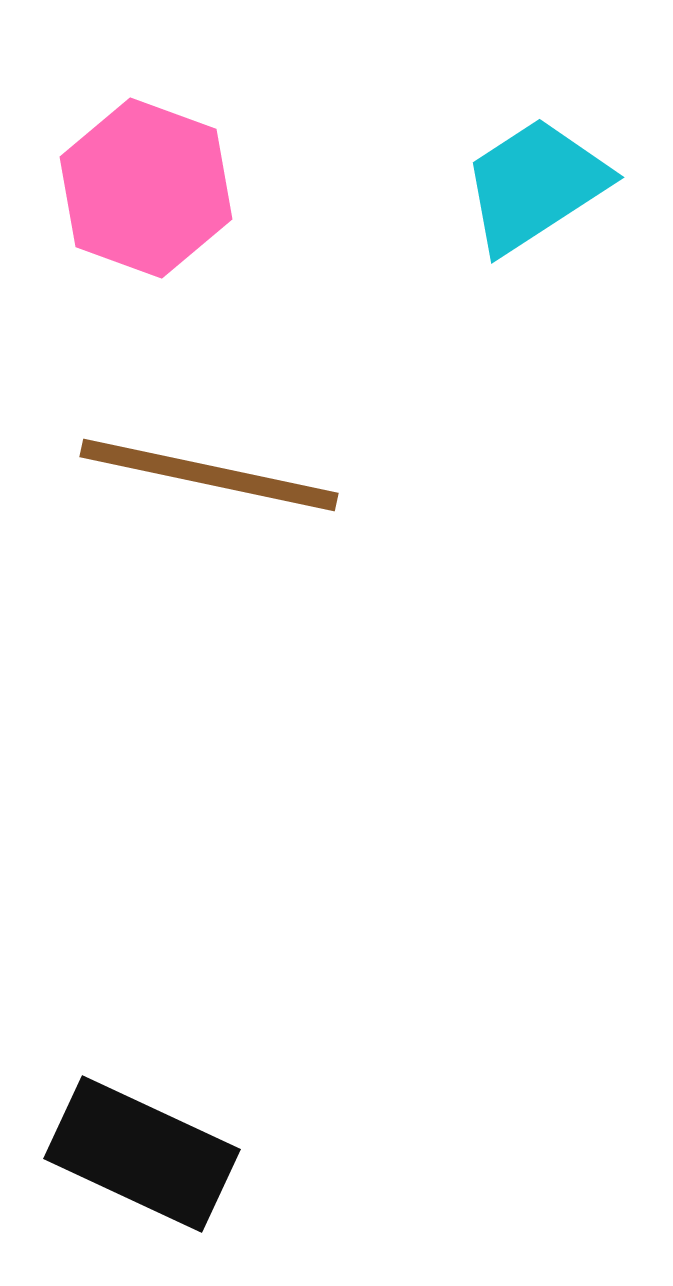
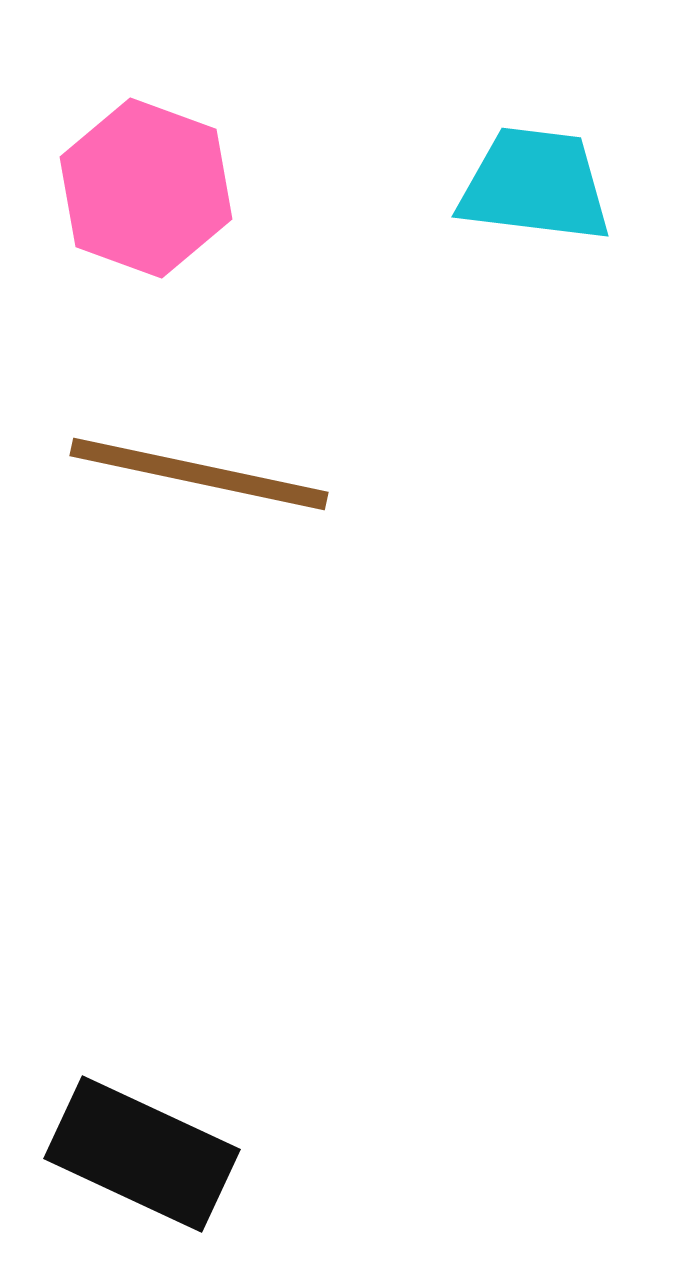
cyan trapezoid: rotated 40 degrees clockwise
brown line: moved 10 px left, 1 px up
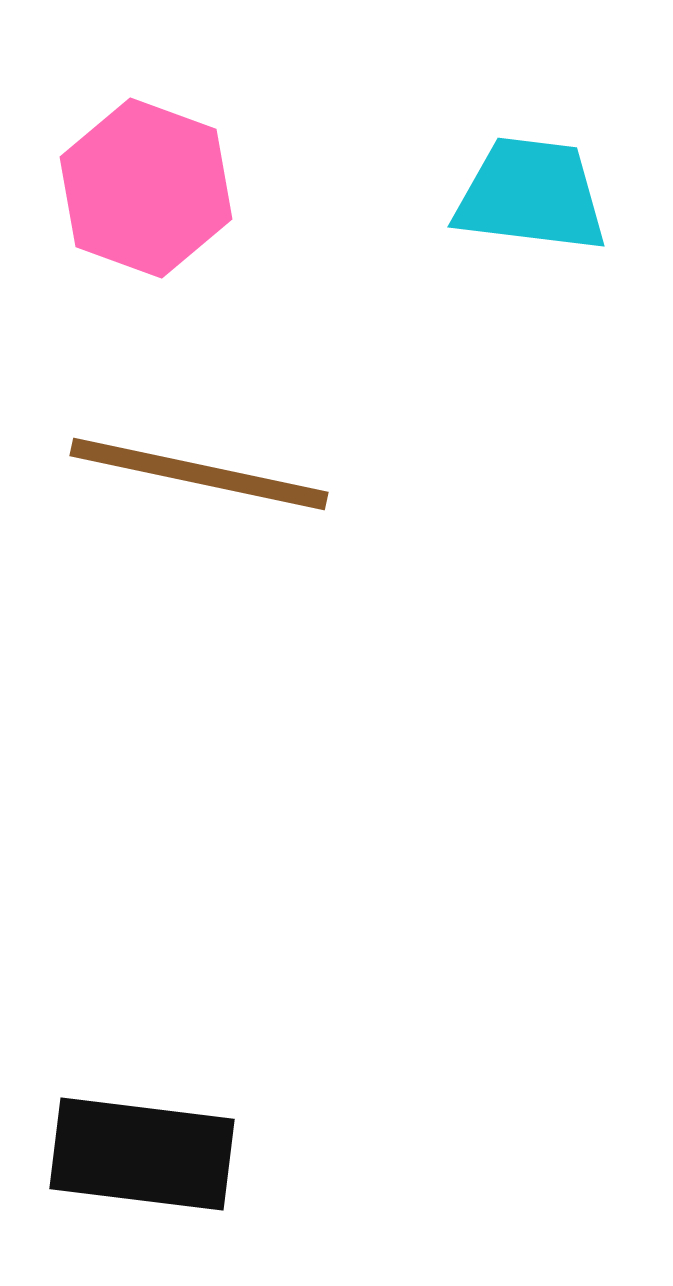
cyan trapezoid: moved 4 px left, 10 px down
black rectangle: rotated 18 degrees counterclockwise
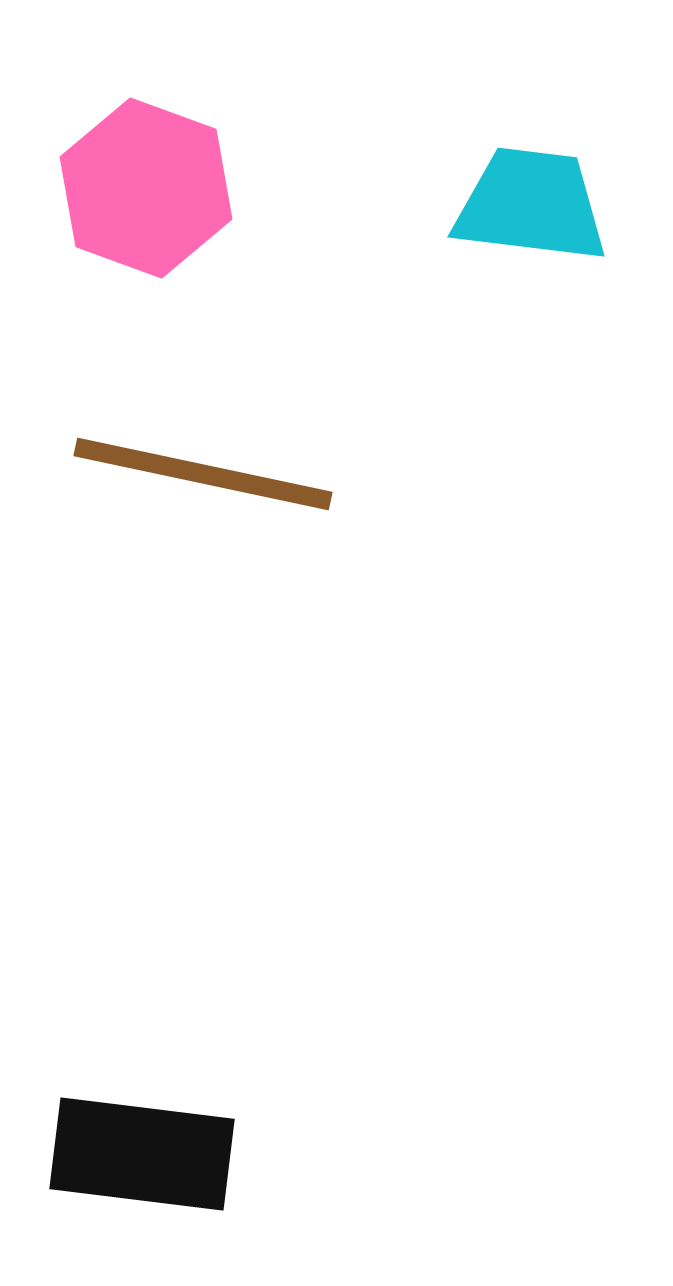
cyan trapezoid: moved 10 px down
brown line: moved 4 px right
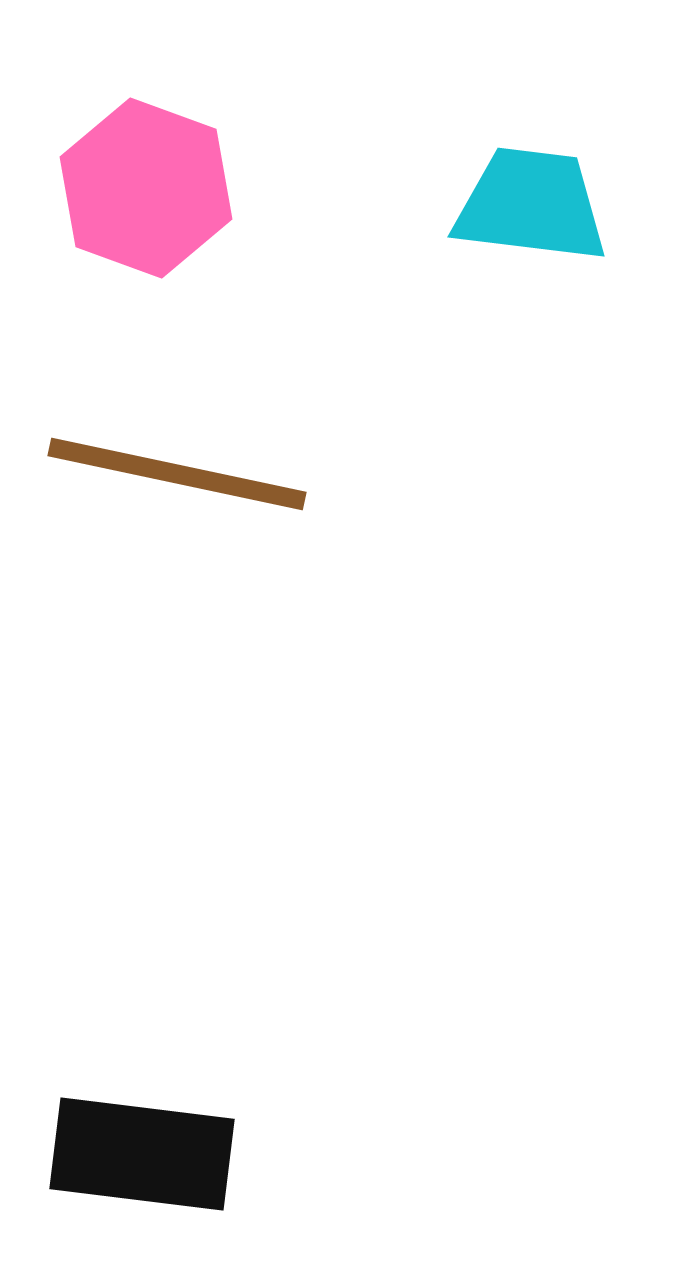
brown line: moved 26 px left
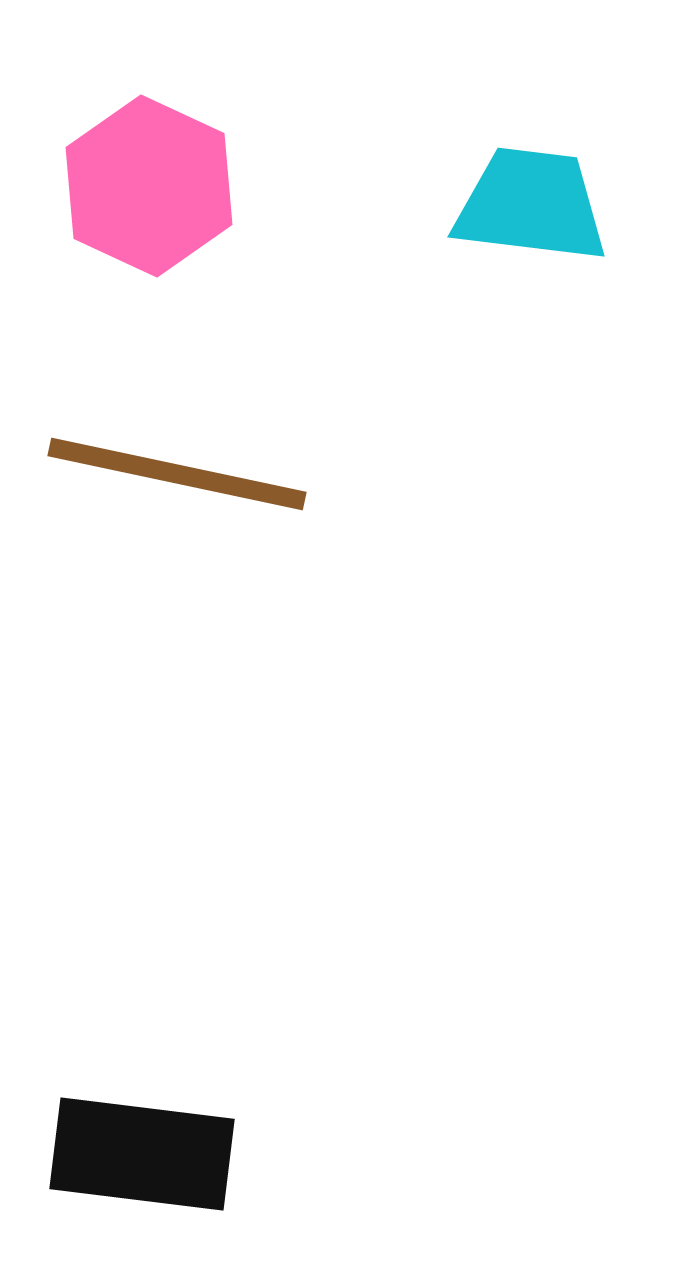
pink hexagon: moved 3 px right, 2 px up; rotated 5 degrees clockwise
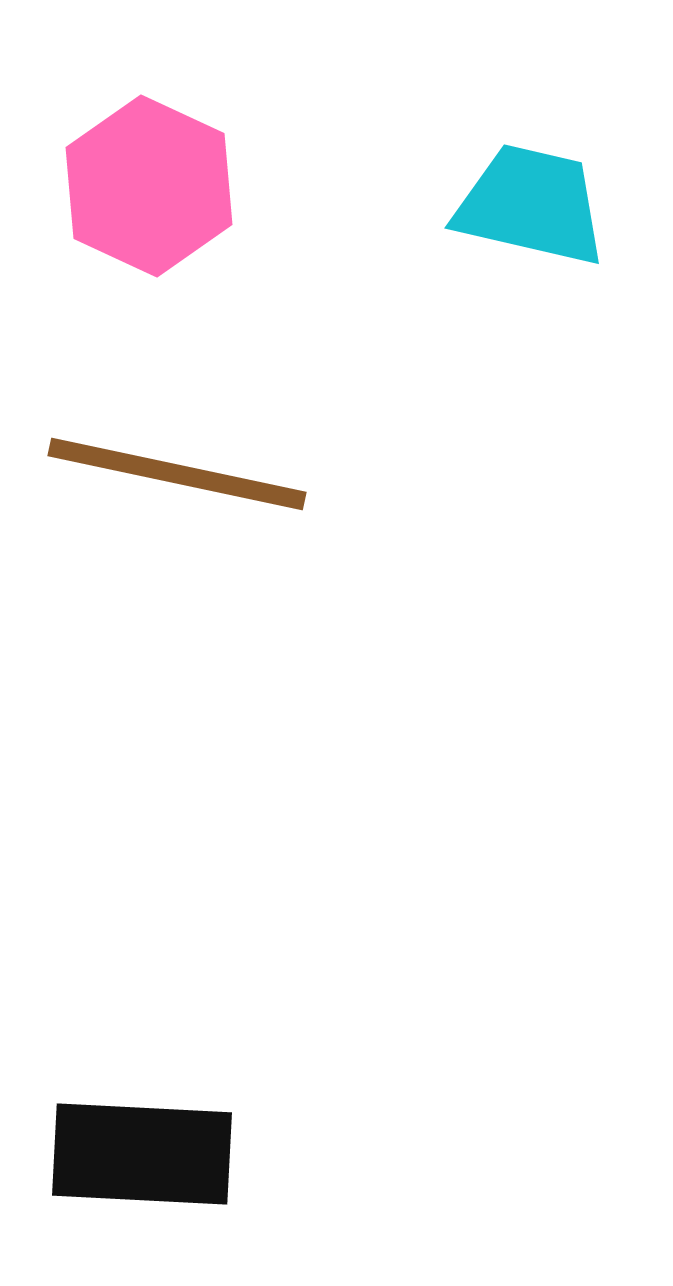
cyan trapezoid: rotated 6 degrees clockwise
black rectangle: rotated 4 degrees counterclockwise
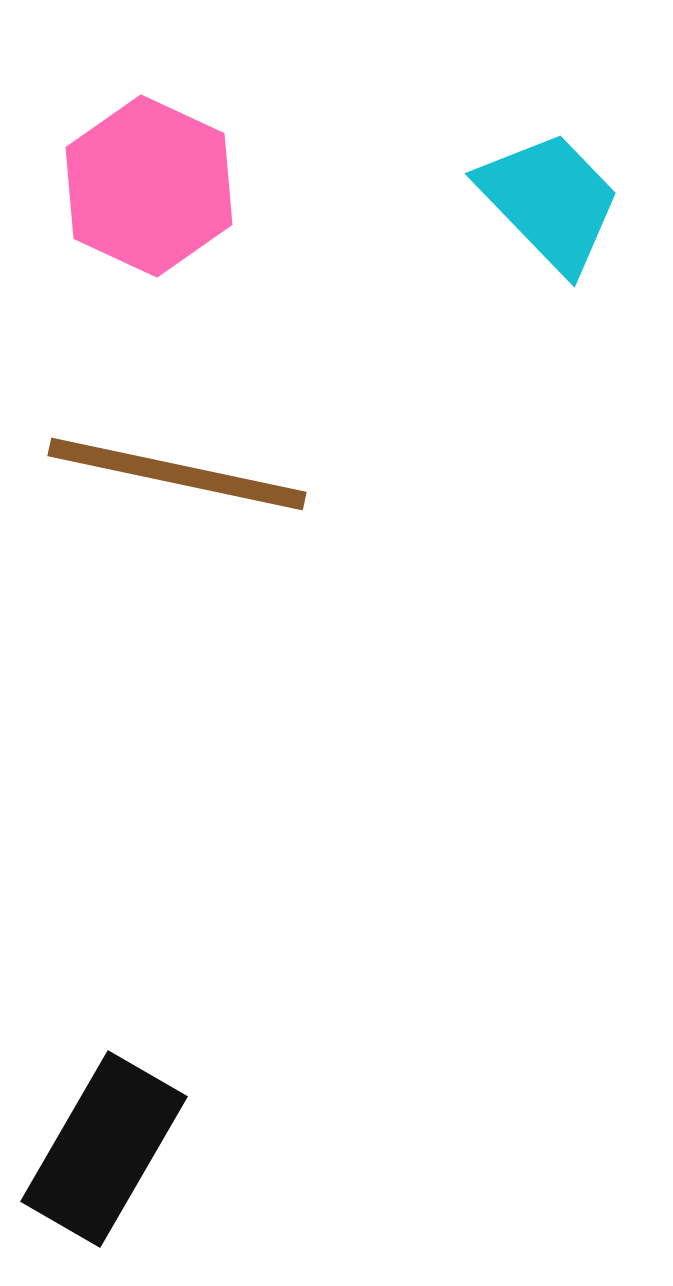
cyan trapezoid: moved 19 px right, 4 px up; rotated 33 degrees clockwise
black rectangle: moved 38 px left, 5 px up; rotated 63 degrees counterclockwise
